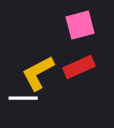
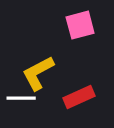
red rectangle: moved 30 px down
white line: moved 2 px left
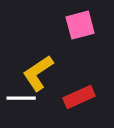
yellow L-shape: rotated 6 degrees counterclockwise
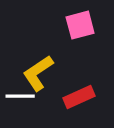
white line: moved 1 px left, 2 px up
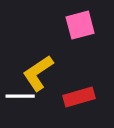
red rectangle: rotated 8 degrees clockwise
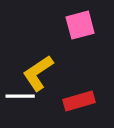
red rectangle: moved 4 px down
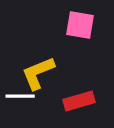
pink square: rotated 24 degrees clockwise
yellow L-shape: rotated 12 degrees clockwise
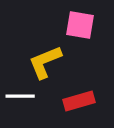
yellow L-shape: moved 7 px right, 11 px up
